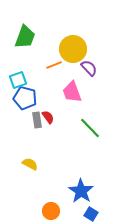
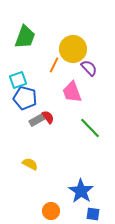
orange line: rotated 42 degrees counterclockwise
gray rectangle: rotated 70 degrees clockwise
blue square: moved 2 px right; rotated 24 degrees counterclockwise
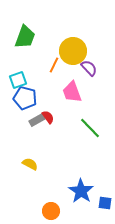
yellow circle: moved 2 px down
blue square: moved 12 px right, 11 px up
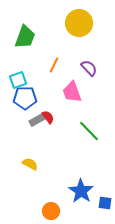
yellow circle: moved 6 px right, 28 px up
blue pentagon: rotated 15 degrees counterclockwise
green line: moved 1 px left, 3 px down
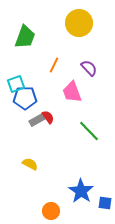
cyan square: moved 2 px left, 4 px down
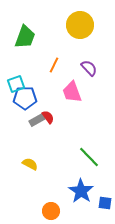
yellow circle: moved 1 px right, 2 px down
green line: moved 26 px down
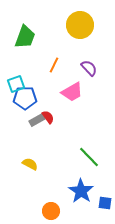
pink trapezoid: rotated 100 degrees counterclockwise
